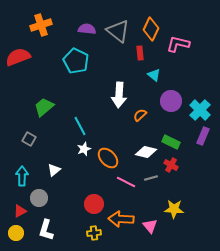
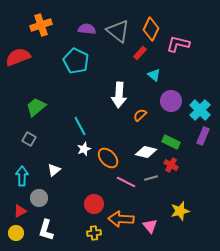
red rectangle: rotated 48 degrees clockwise
green trapezoid: moved 8 px left
yellow star: moved 6 px right, 2 px down; rotated 18 degrees counterclockwise
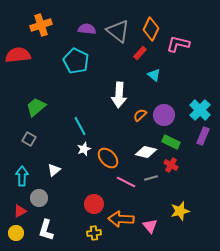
red semicircle: moved 2 px up; rotated 15 degrees clockwise
purple circle: moved 7 px left, 14 px down
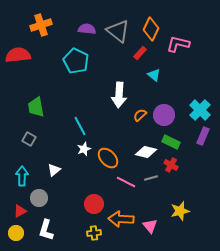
green trapezoid: rotated 60 degrees counterclockwise
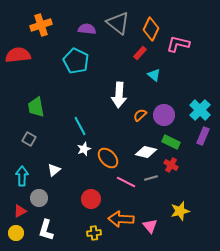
gray triangle: moved 8 px up
red circle: moved 3 px left, 5 px up
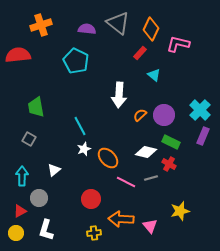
red cross: moved 2 px left, 1 px up
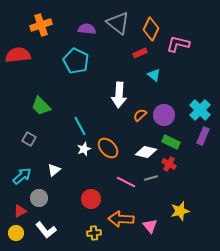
red rectangle: rotated 24 degrees clockwise
green trapezoid: moved 5 px right, 1 px up; rotated 35 degrees counterclockwise
orange ellipse: moved 10 px up
cyan arrow: rotated 48 degrees clockwise
white L-shape: rotated 55 degrees counterclockwise
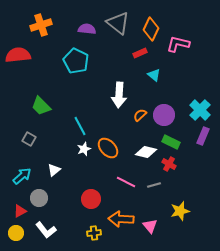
gray line: moved 3 px right, 7 px down
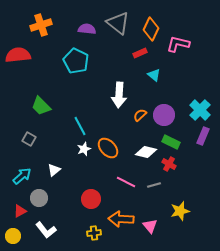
yellow circle: moved 3 px left, 3 px down
